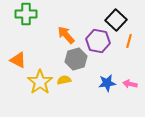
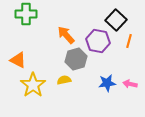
yellow star: moved 7 px left, 3 px down
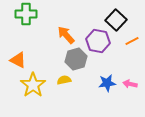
orange line: moved 3 px right; rotated 48 degrees clockwise
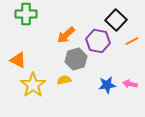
orange arrow: rotated 90 degrees counterclockwise
blue star: moved 2 px down
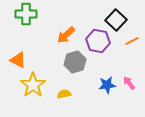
gray hexagon: moved 1 px left, 3 px down
yellow semicircle: moved 14 px down
pink arrow: moved 1 px left, 1 px up; rotated 40 degrees clockwise
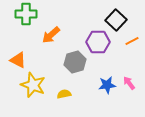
orange arrow: moved 15 px left
purple hexagon: moved 1 px down; rotated 10 degrees counterclockwise
yellow star: rotated 15 degrees counterclockwise
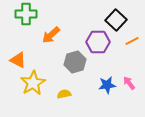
yellow star: moved 2 px up; rotated 20 degrees clockwise
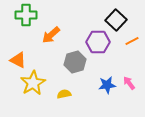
green cross: moved 1 px down
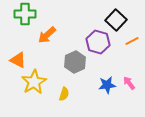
green cross: moved 1 px left, 1 px up
orange arrow: moved 4 px left
purple hexagon: rotated 15 degrees clockwise
gray hexagon: rotated 10 degrees counterclockwise
yellow star: moved 1 px right, 1 px up
yellow semicircle: rotated 120 degrees clockwise
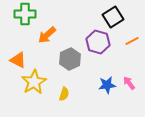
black square: moved 3 px left, 3 px up; rotated 15 degrees clockwise
gray hexagon: moved 5 px left, 3 px up
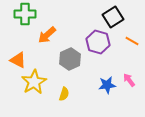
orange line: rotated 56 degrees clockwise
pink arrow: moved 3 px up
